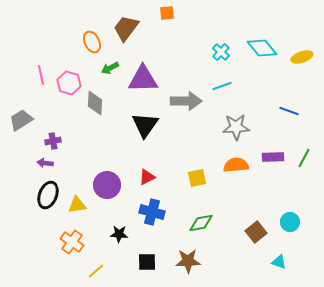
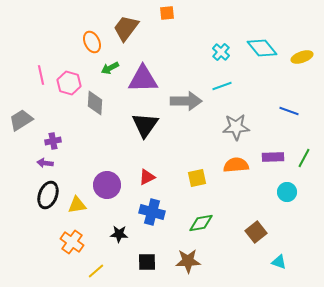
cyan circle: moved 3 px left, 30 px up
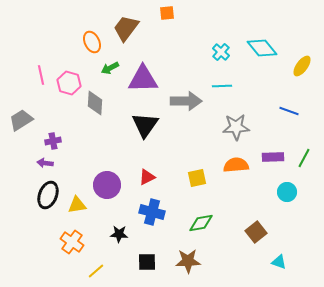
yellow ellipse: moved 9 px down; rotated 35 degrees counterclockwise
cyan line: rotated 18 degrees clockwise
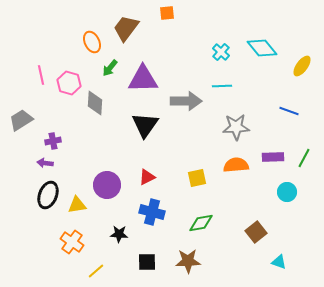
green arrow: rotated 24 degrees counterclockwise
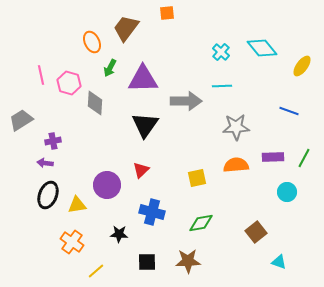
green arrow: rotated 12 degrees counterclockwise
red triangle: moved 6 px left, 7 px up; rotated 18 degrees counterclockwise
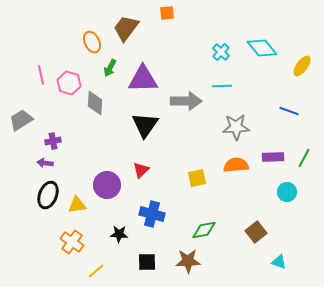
blue cross: moved 2 px down
green diamond: moved 3 px right, 7 px down
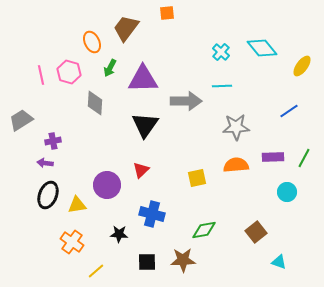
pink hexagon: moved 11 px up
blue line: rotated 54 degrees counterclockwise
brown star: moved 5 px left, 1 px up
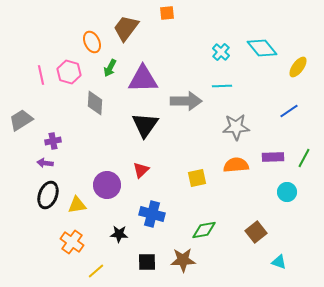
yellow ellipse: moved 4 px left, 1 px down
